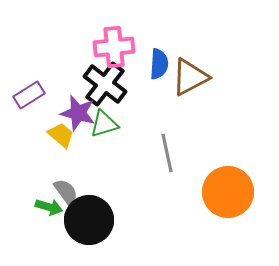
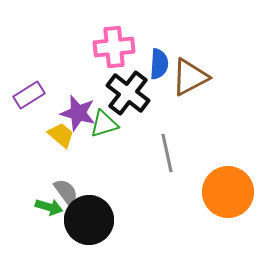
black cross: moved 23 px right, 9 px down
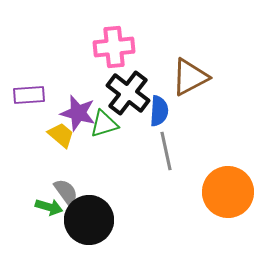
blue semicircle: moved 47 px down
purple rectangle: rotated 28 degrees clockwise
gray line: moved 1 px left, 2 px up
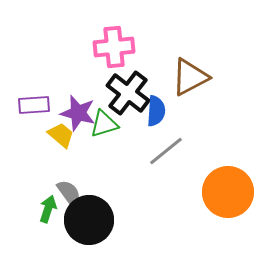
purple rectangle: moved 5 px right, 10 px down
blue semicircle: moved 3 px left
gray line: rotated 63 degrees clockwise
gray semicircle: moved 3 px right, 1 px down
green arrow: moved 1 px left, 2 px down; rotated 88 degrees counterclockwise
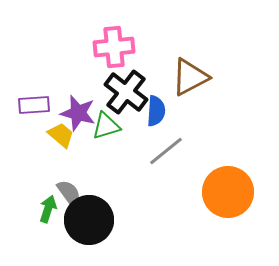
black cross: moved 2 px left, 1 px up
green triangle: moved 2 px right, 2 px down
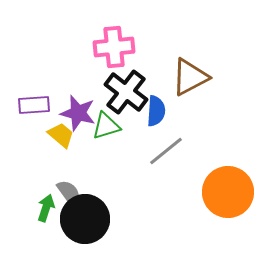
green arrow: moved 2 px left, 1 px up
black circle: moved 4 px left, 1 px up
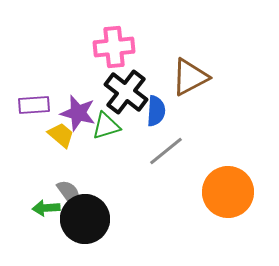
green arrow: rotated 112 degrees counterclockwise
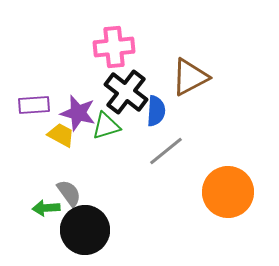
yellow trapezoid: rotated 12 degrees counterclockwise
black circle: moved 11 px down
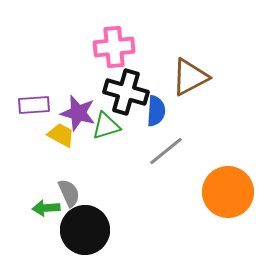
black cross: rotated 21 degrees counterclockwise
gray semicircle: rotated 12 degrees clockwise
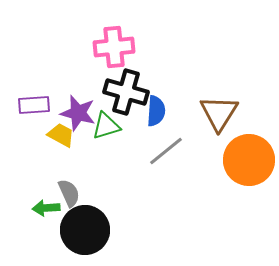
brown triangle: moved 29 px right, 36 px down; rotated 30 degrees counterclockwise
orange circle: moved 21 px right, 32 px up
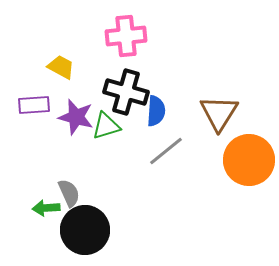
pink cross: moved 12 px right, 11 px up
purple star: moved 2 px left, 4 px down
yellow trapezoid: moved 68 px up
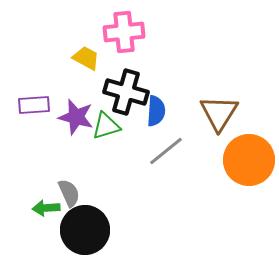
pink cross: moved 2 px left, 4 px up
yellow trapezoid: moved 25 px right, 9 px up
